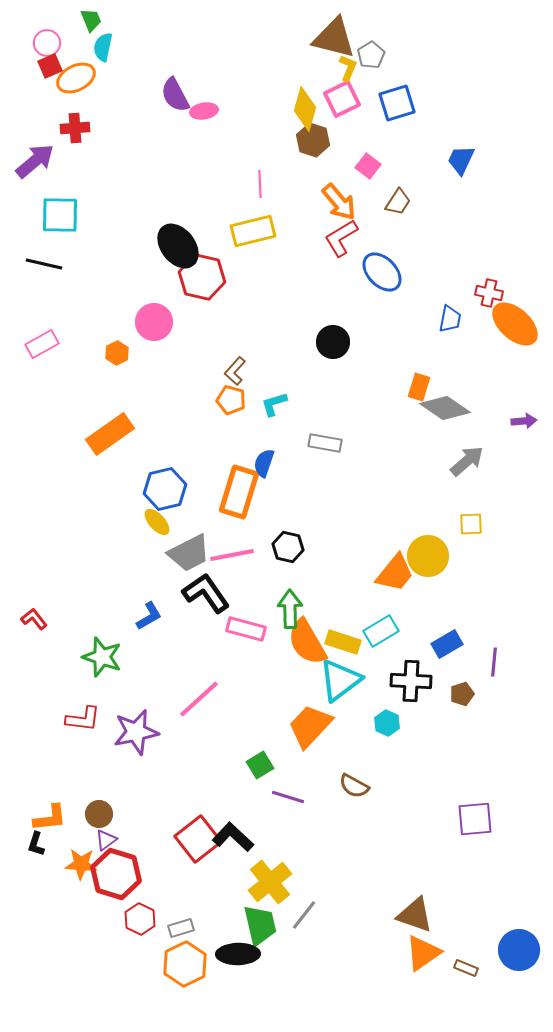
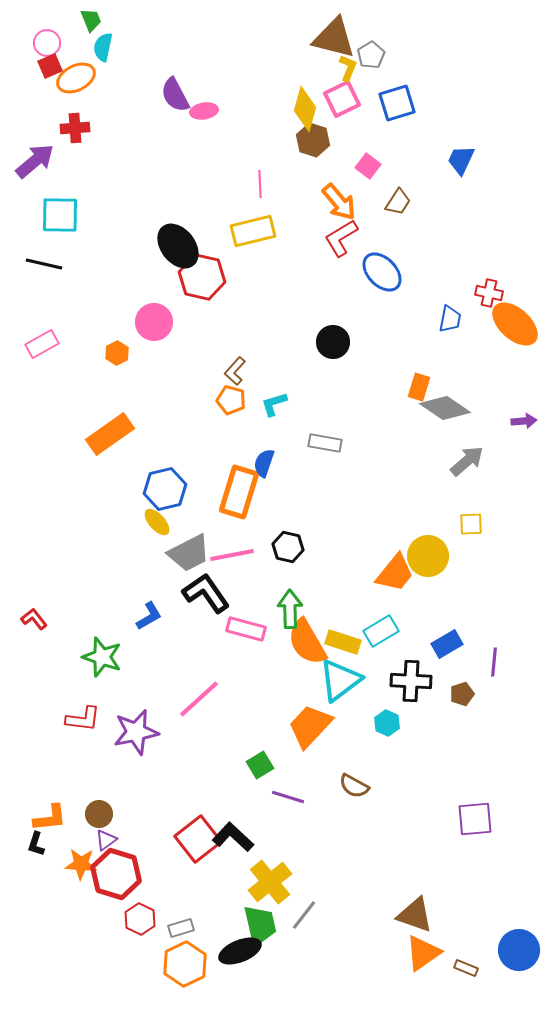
black ellipse at (238, 954): moved 2 px right, 3 px up; rotated 21 degrees counterclockwise
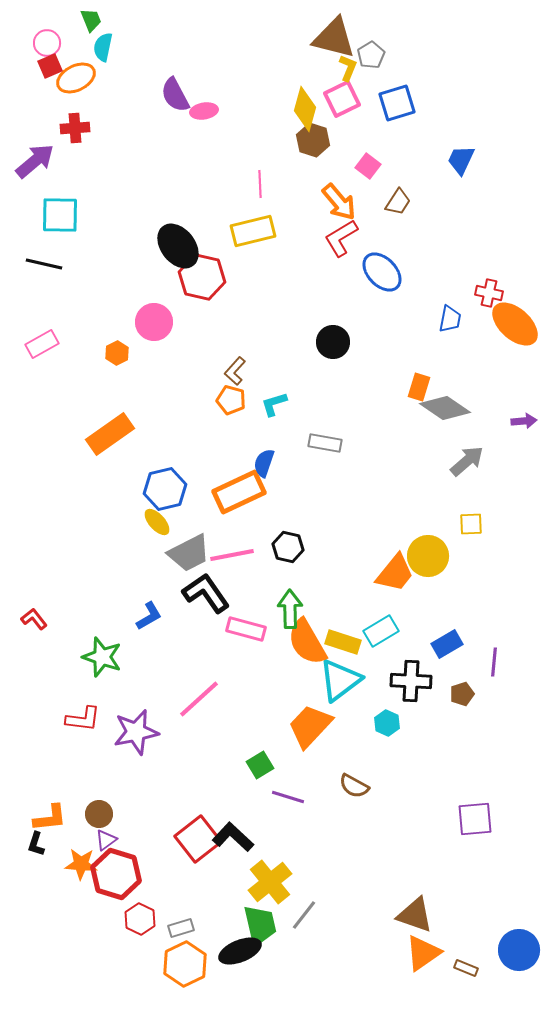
orange rectangle at (239, 492): rotated 48 degrees clockwise
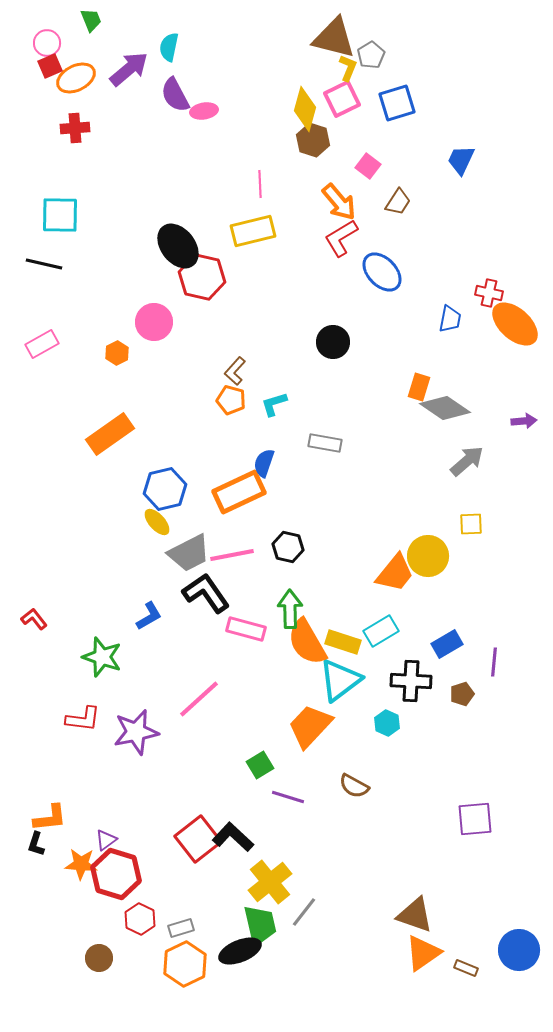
cyan semicircle at (103, 47): moved 66 px right
purple arrow at (35, 161): moved 94 px right, 92 px up
brown circle at (99, 814): moved 144 px down
gray line at (304, 915): moved 3 px up
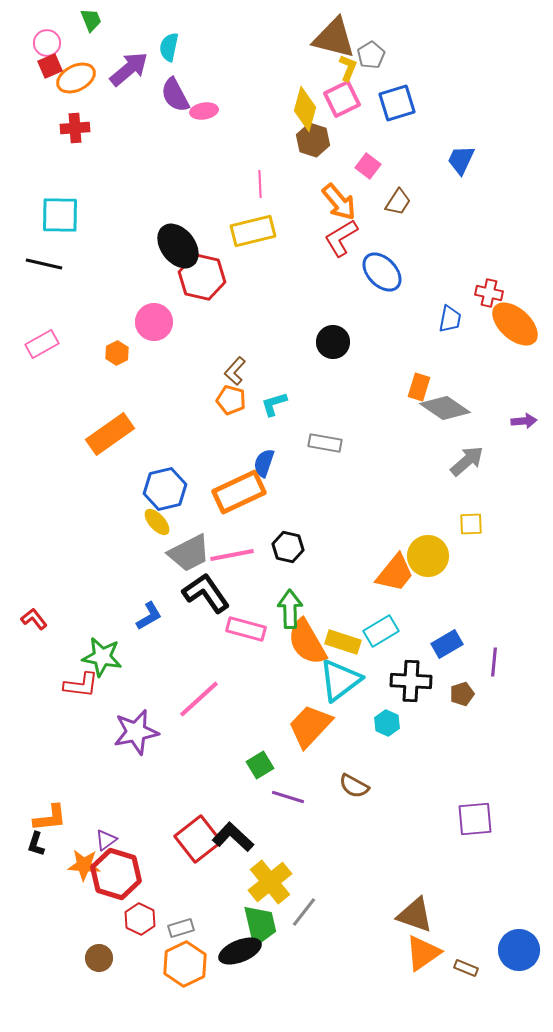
green star at (102, 657): rotated 9 degrees counterclockwise
red L-shape at (83, 719): moved 2 px left, 34 px up
orange star at (81, 864): moved 3 px right, 1 px down
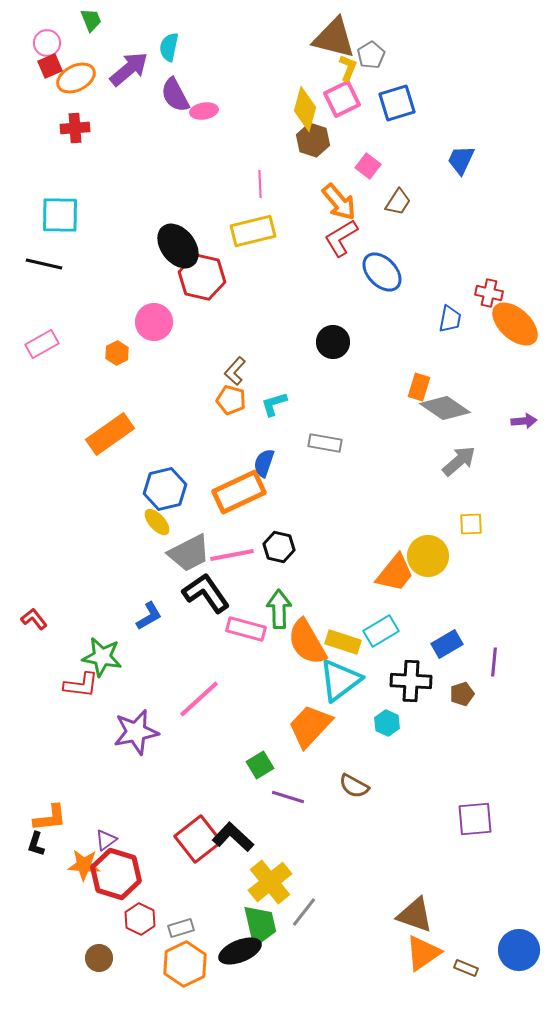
gray arrow at (467, 461): moved 8 px left
black hexagon at (288, 547): moved 9 px left
green arrow at (290, 609): moved 11 px left
